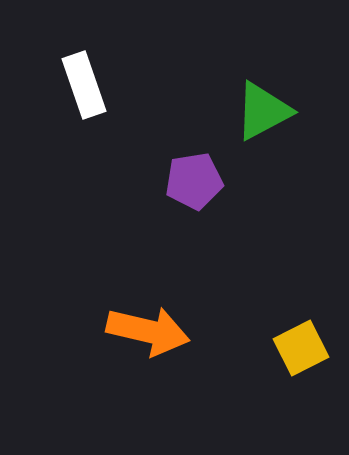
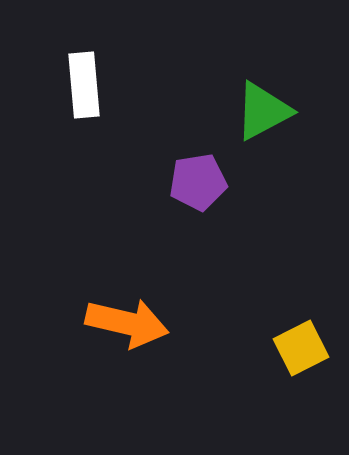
white rectangle: rotated 14 degrees clockwise
purple pentagon: moved 4 px right, 1 px down
orange arrow: moved 21 px left, 8 px up
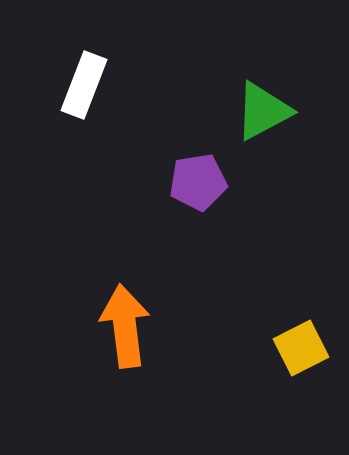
white rectangle: rotated 26 degrees clockwise
orange arrow: moved 2 px left, 3 px down; rotated 110 degrees counterclockwise
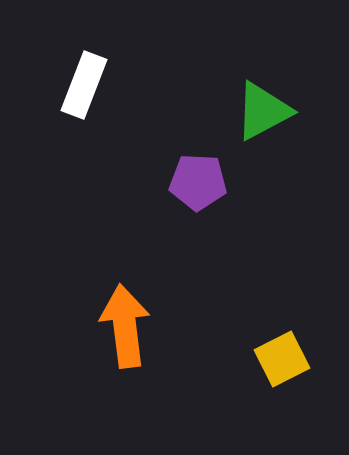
purple pentagon: rotated 12 degrees clockwise
yellow square: moved 19 px left, 11 px down
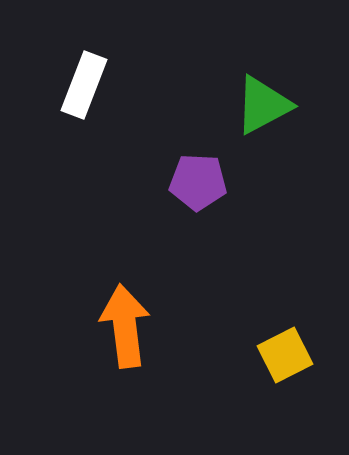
green triangle: moved 6 px up
yellow square: moved 3 px right, 4 px up
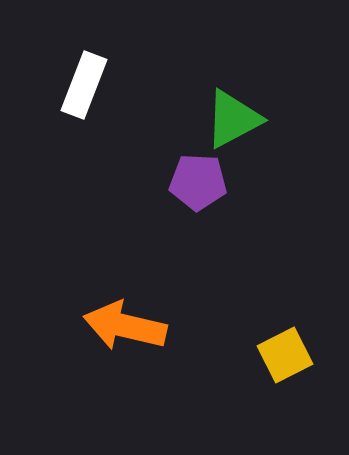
green triangle: moved 30 px left, 14 px down
orange arrow: rotated 70 degrees counterclockwise
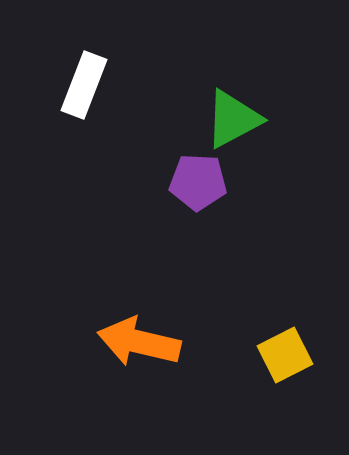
orange arrow: moved 14 px right, 16 px down
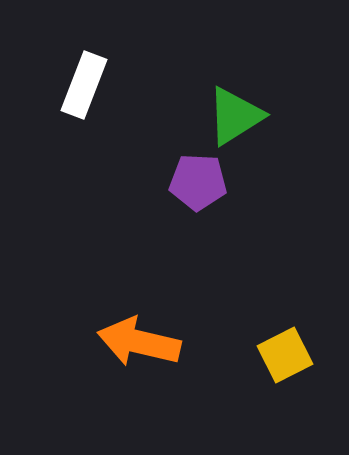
green triangle: moved 2 px right, 3 px up; rotated 4 degrees counterclockwise
